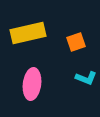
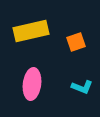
yellow rectangle: moved 3 px right, 2 px up
cyan L-shape: moved 4 px left, 9 px down
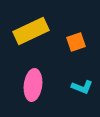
yellow rectangle: rotated 12 degrees counterclockwise
pink ellipse: moved 1 px right, 1 px down
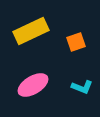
pink ellipse: rotated 52 degrees clockwise
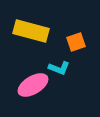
yellow rectangle: rotated 40 degrees clockwise
cyan L-shape: moved 23 px left, 19 px up
